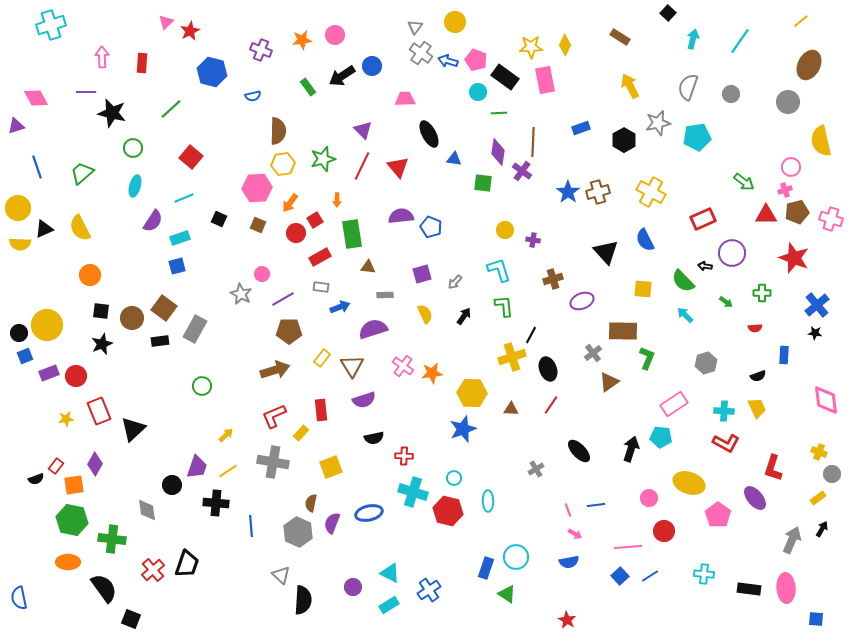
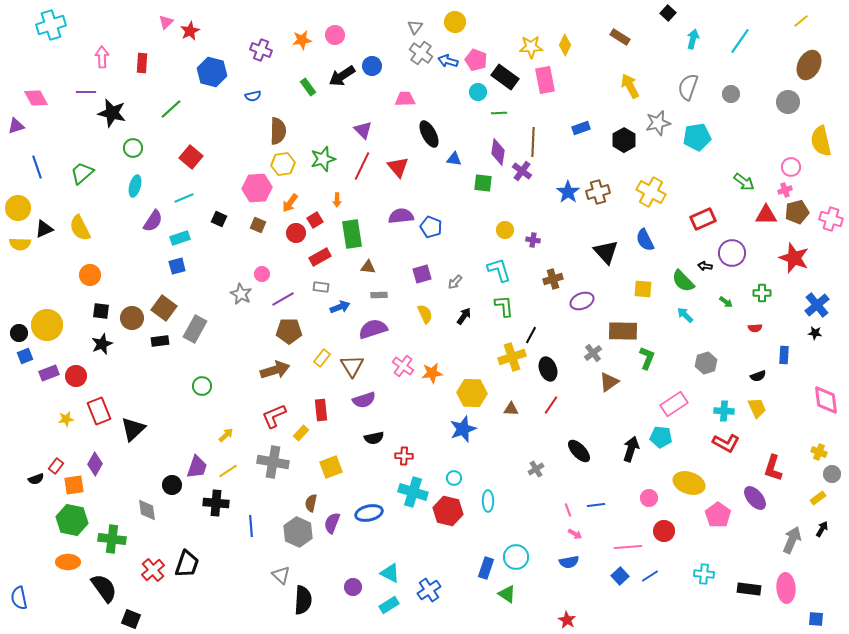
gray rectangle at (385, 295): moved 6 px left
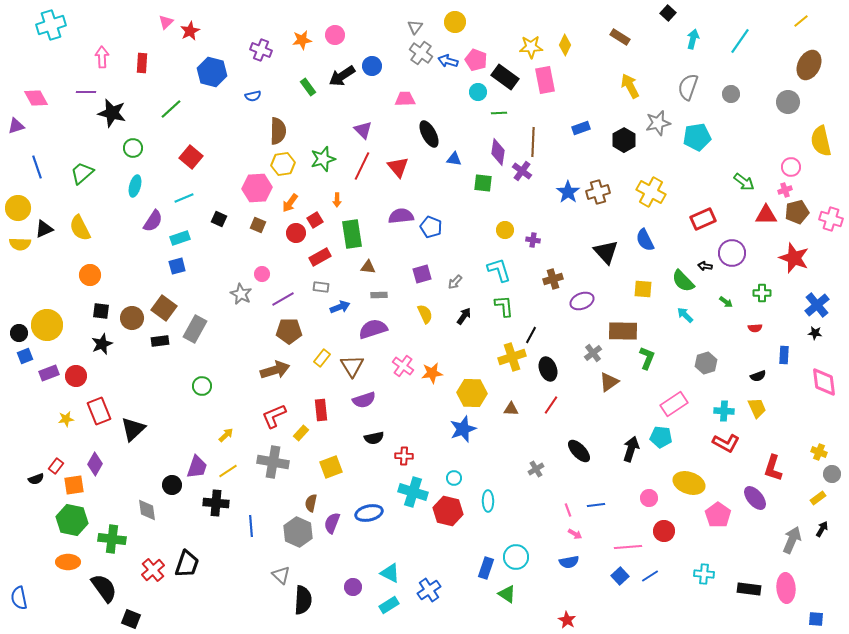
pink diamond at (826, 400): moved 2 px left, 18 px up
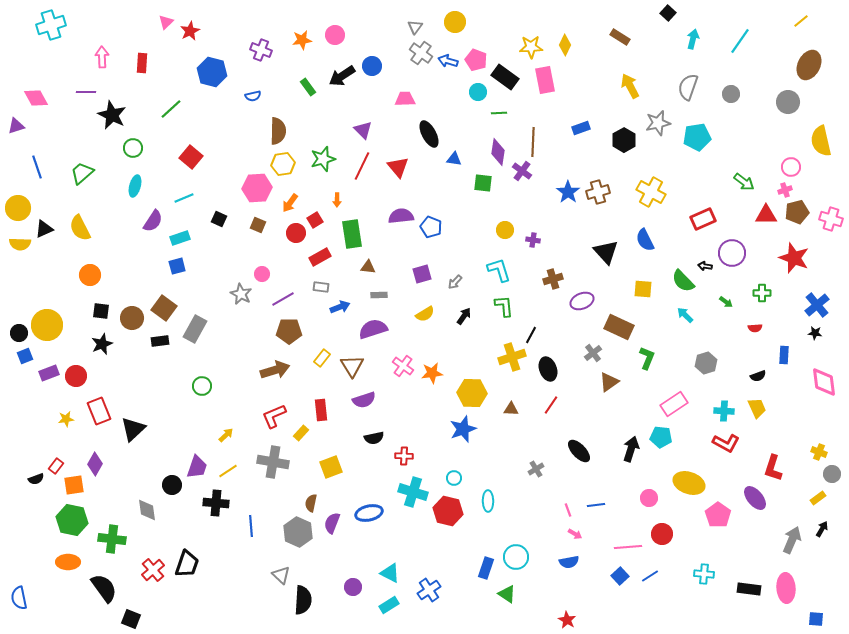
black star at (112, 113): moved 2 px down; rotated 12 degrees clockwise
yellow semicircle at (425, 314): rotated 84 degrees clockwise
brown rectangle at (623, 331): moved 4 px left, 4 px up; rotated 24 degrees clockwise
red circle at (664, 531): moved 2 px left, 3 px down
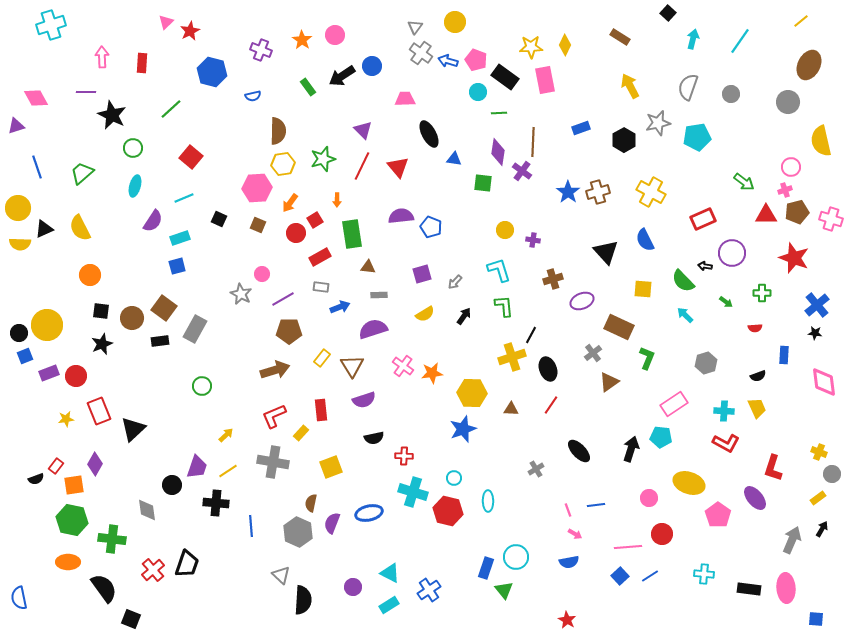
orange star at (302, 40): rotated 30 degrees counterclockwise
green triangle at (507, 594): moved 3 px left, 4 px up; rotated 18 degrees clockwise
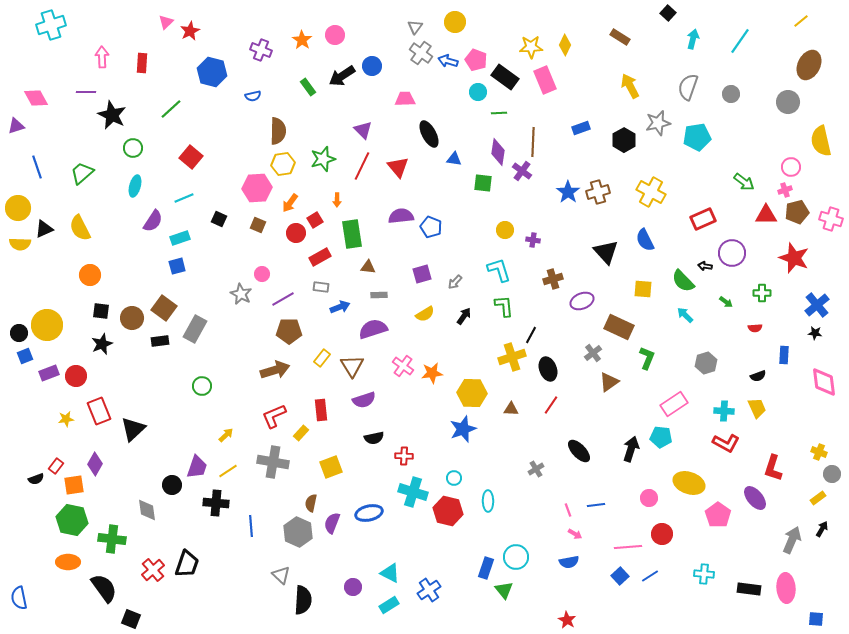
pink rectangle at (545, 80): rotated 12 degrees counterclockwise
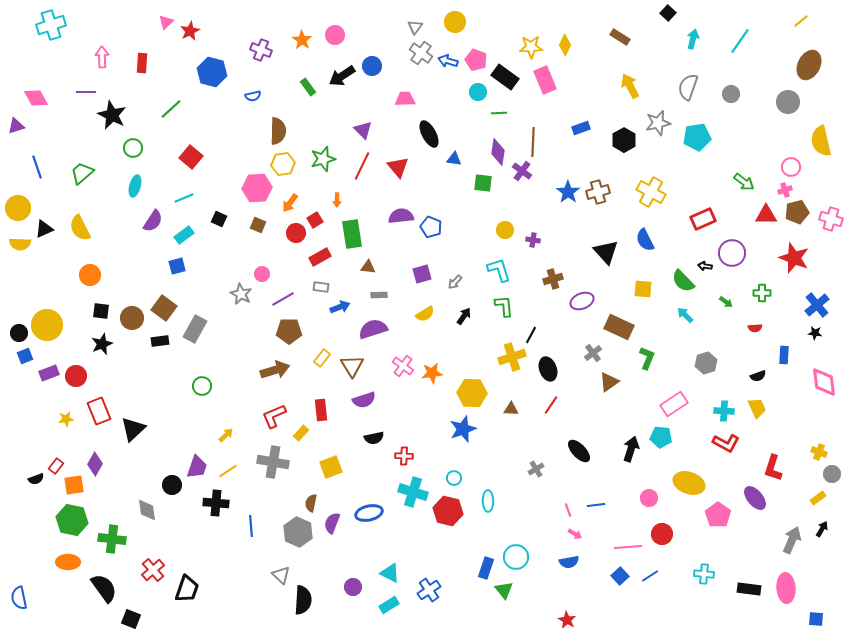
cyan rectangle at (180, 238): moved 4 px right, 3 px up; rotated 18 degrees counterclockwise
black trapezoid at (187, 564): moved 25 px down
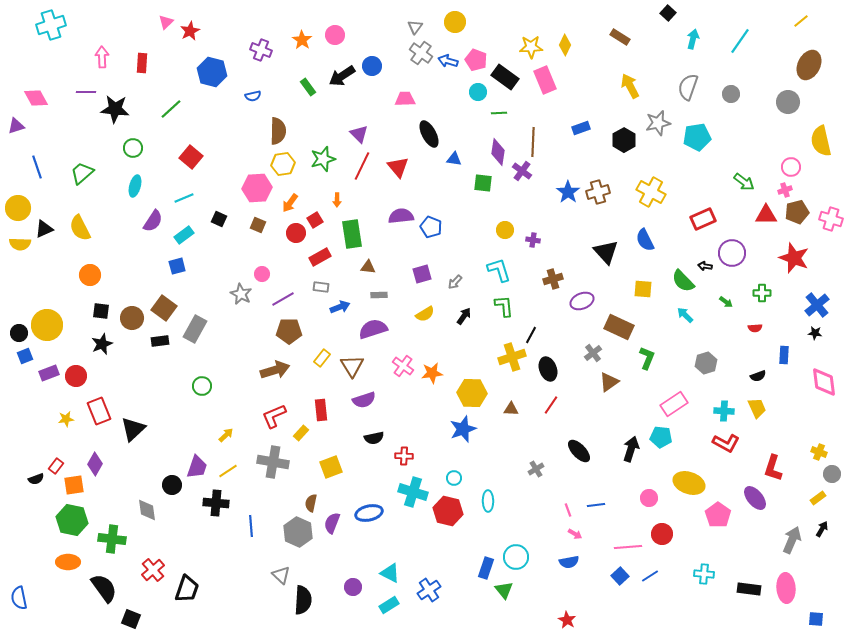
black star at (112, 115): moved 3 px right, 6 px up; rotated 20 degrees counterclockwise
purple triangle at (363, 130): moved 4 px left, 4 px down
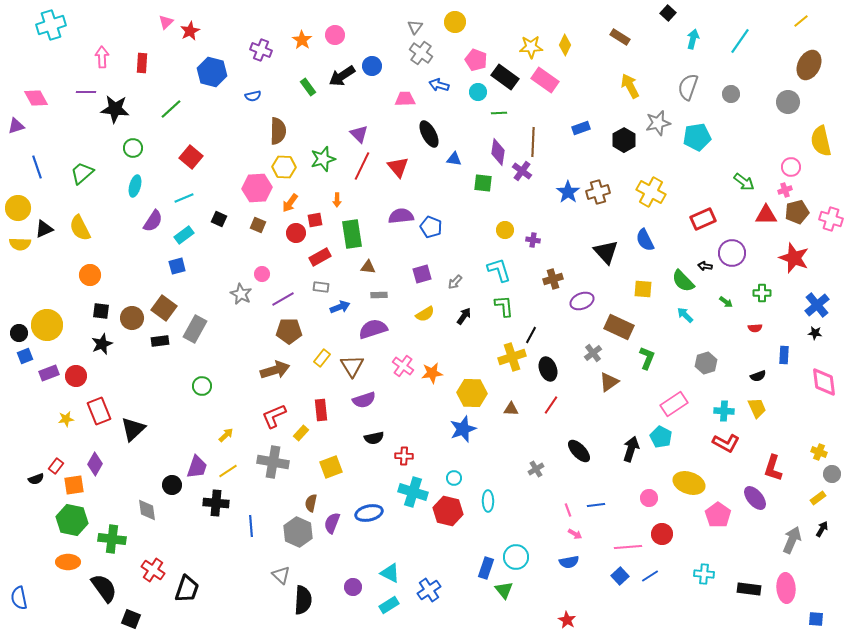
blue arrow at (448, 61): moved 9 px left, 24 px down
pink rectangle at (545, 80): rotated 32 degrees counterclockwise
yellow hexagon at (283, 164): moved 1 px right, 3 px down; rotated 10 degrees clockwise
red square at (315, 220): rotated 21 degrees clockwise
cyan pentagon at (661, 437): rotated 20 degrees clockwise
red cross at (153, 570): rotated 15 degrees counterclockwise
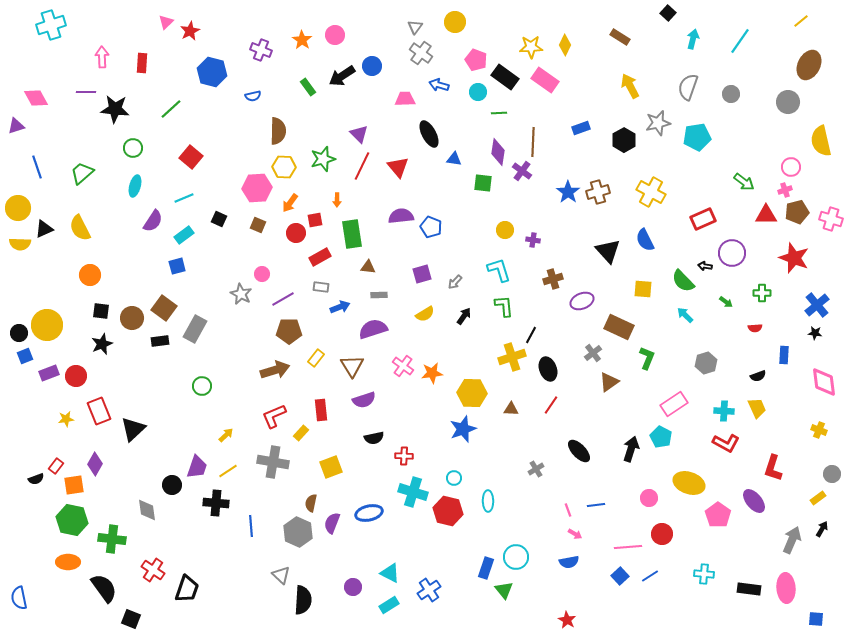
black triangle at (606, 252): moved 2 px right, 1 px up
yellow rectangle at (322, 358): moved 6 px left
yellow cross at (819, 452): moved 22 px up
purple ellipse at (755, 498): moved 1 px left, 3 px down
